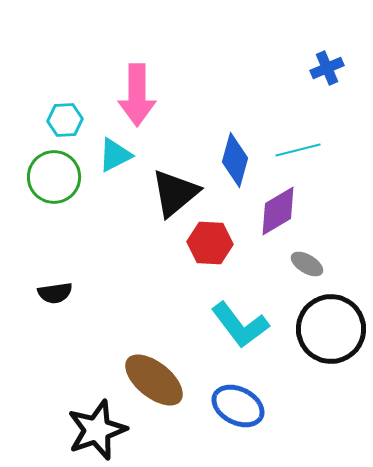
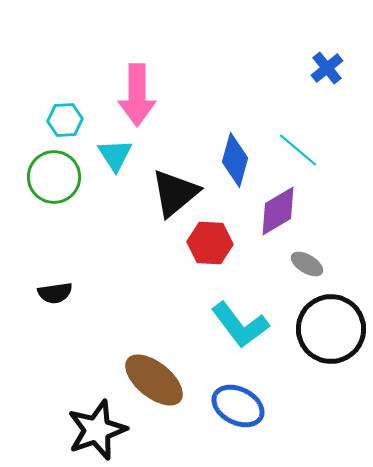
blue cross: rotated 16 degrees counterclockwise
cyan line: rotated 54 degrees clockwise
cyan triangle: rotated 36 degrees counterclockwise
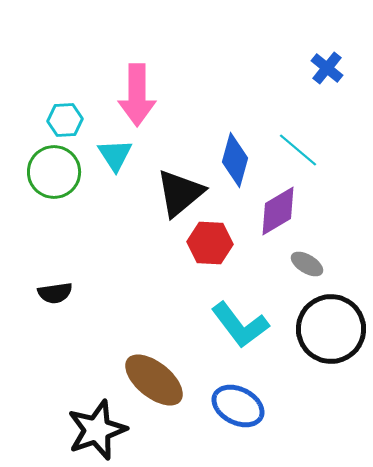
blue cross: rotated 12 degrees counterclockwise
green circle: moved 5 px up
black triangle: moved 5 px right
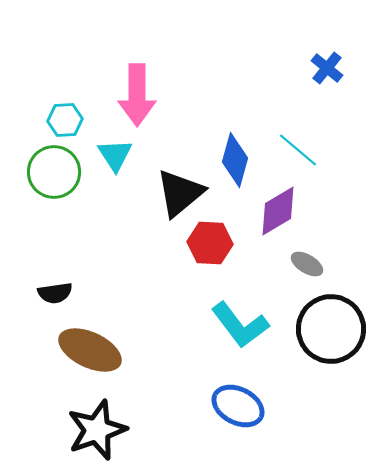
brown ellipse: moved 64 px left, 30 px up; rotated 14 degrees counterclockwise
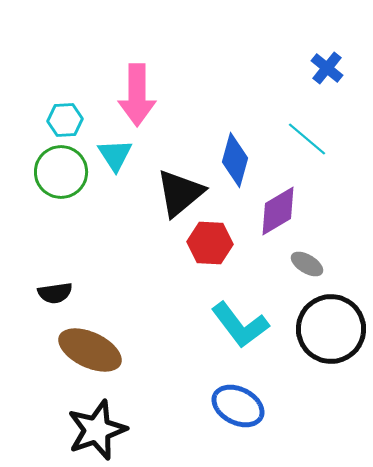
cyan line: moved 9 px right, 11 px up
green circle: moved 7 px right
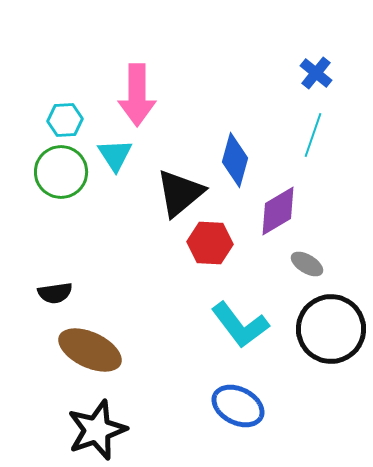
blue cross: moved 11 px left, 5 px down
cyan line: moved 6 px right, 4 px up; rotated 69 degrees clockwise
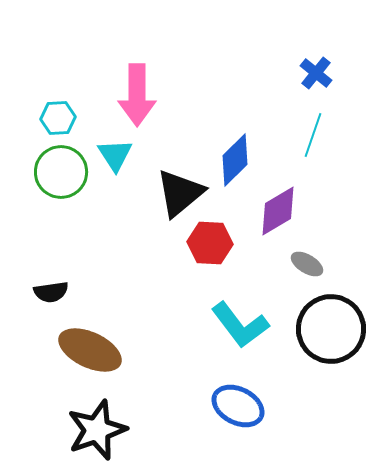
cyan hexagon: moved 7 px left, 2 px up
blue diamond: rotated 30 degrees clockwise
black semicircle: moved 4 px left, 1 px up
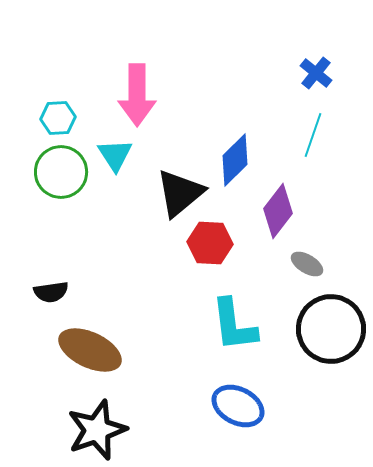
purple diamond: rotated 22 degrees counterclockwise
cyan L-shape: moved 6 px left; rotated 30 degrees clockwise
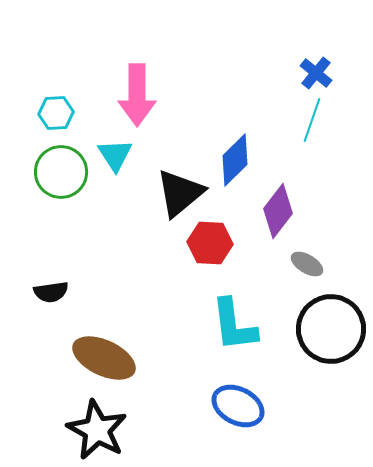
cyan hexagon: moved 2 px left, 5 px up
cyan line: moved 1 px left, 15 px up
brown ellipse: moved 14 px right, 8 px down
black star: rotated 24 degrees counterclockwise
